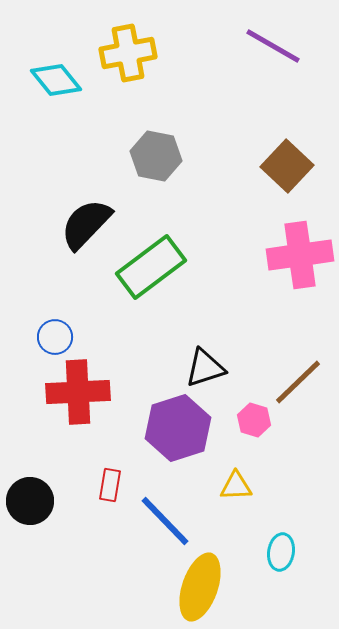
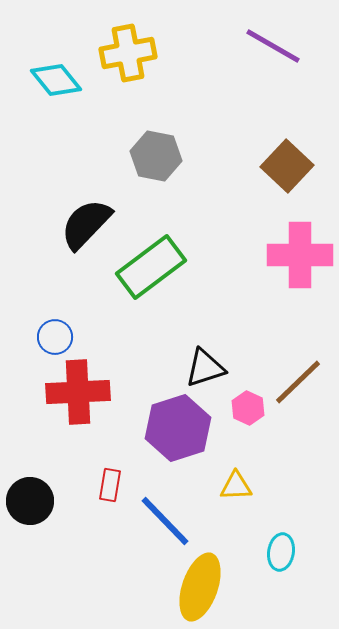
pink cross: rotated 8 degrees clockwise
pink hexagon: moved 6 px left, 12 px up; rotated 8 degrees clockwise
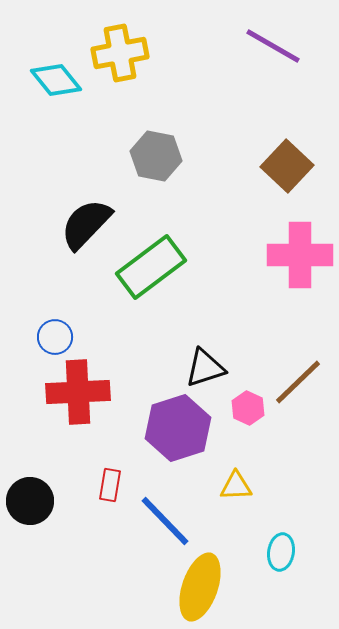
yellow cross: moved 8 px left
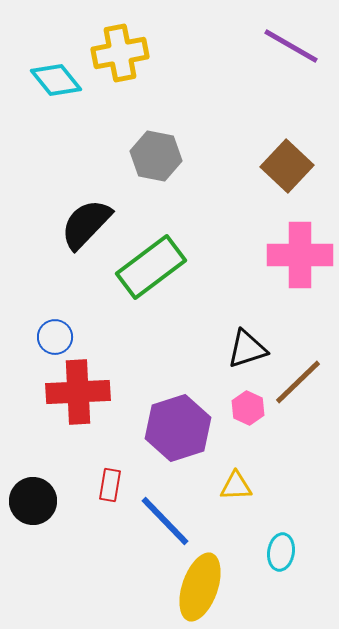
purple line: moved 18 px right
black triangle: moved 42 px right, 19 px up
black circle: moved 3 px right
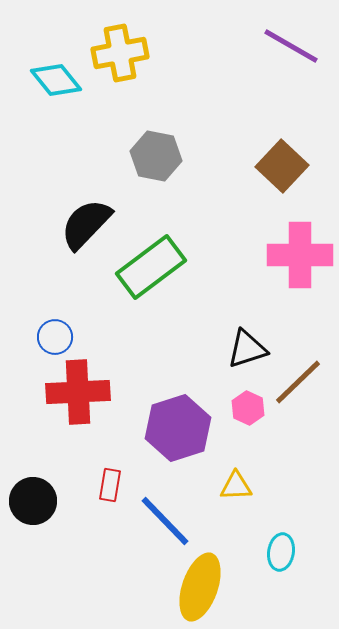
brown square: moved 5 px left
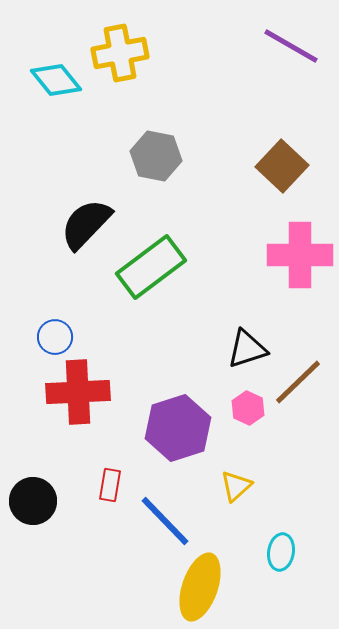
yellow triangle: rotated 40 degrees counterclockwise
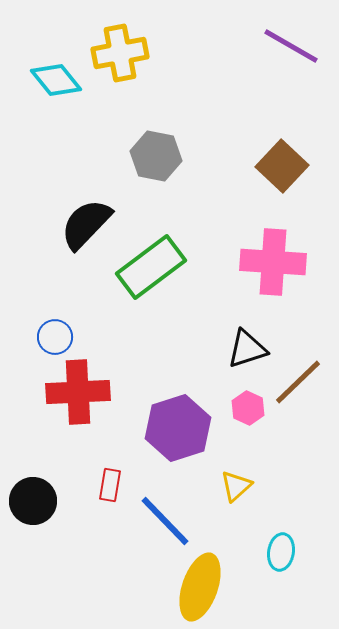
pink cross: moved 27 px left, 7 px down; rotated 4 degrees clockwise
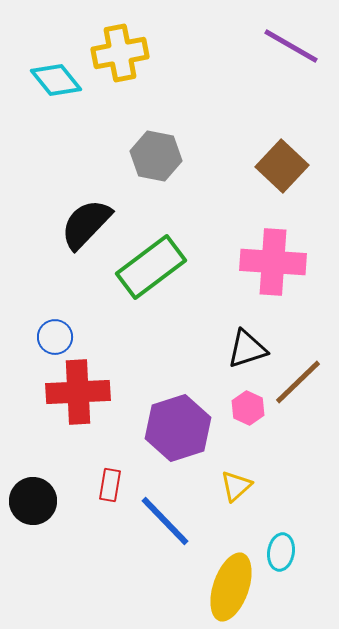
yellow ellipse: moved 31 px right
